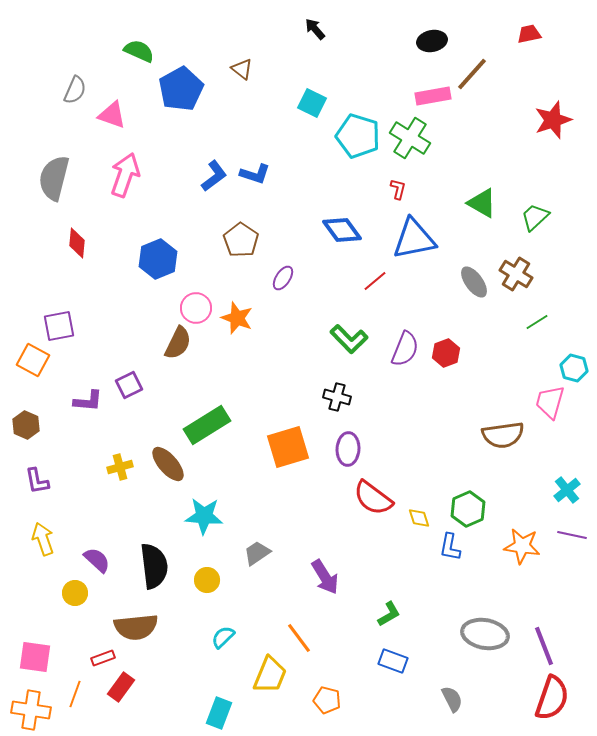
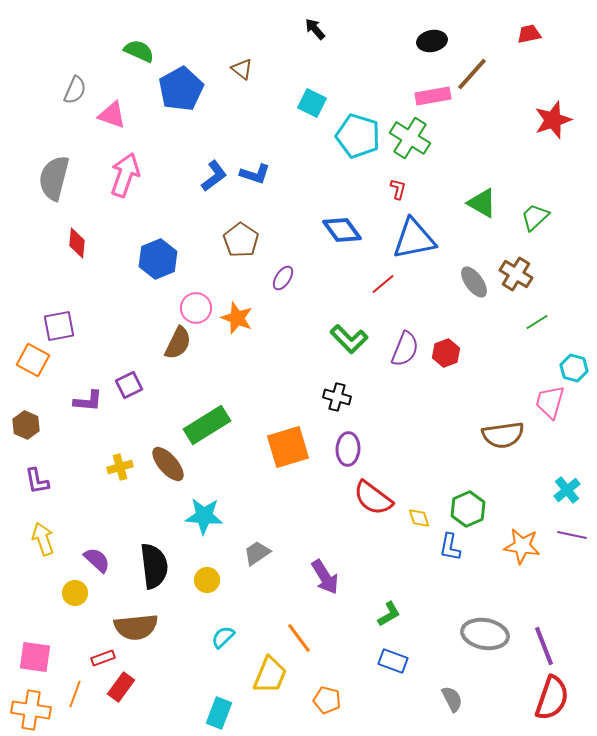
red line at (375, 281): moved 8 px right, 3 px down
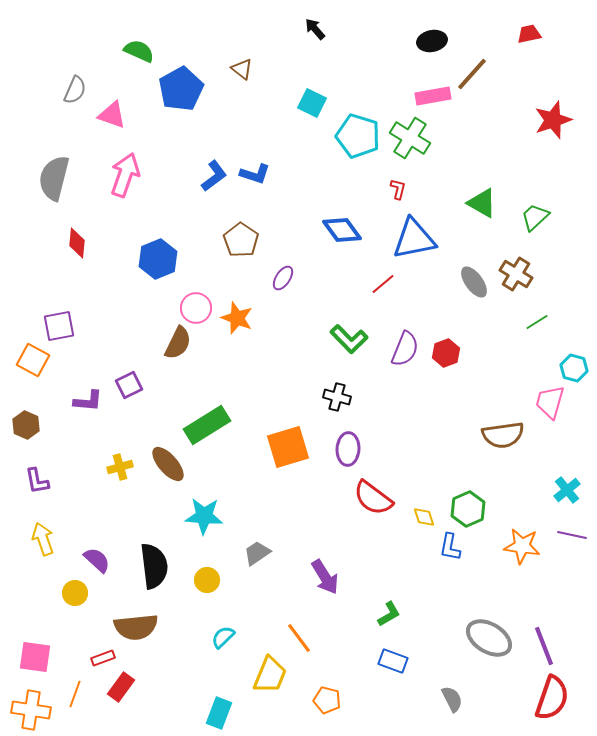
yellow diamond at (419, 518): moved 5 px right, 1 px up
gray ellipse at (485, 634): moved 4 px right, 4 px down; rotated 21 degrees clockwise
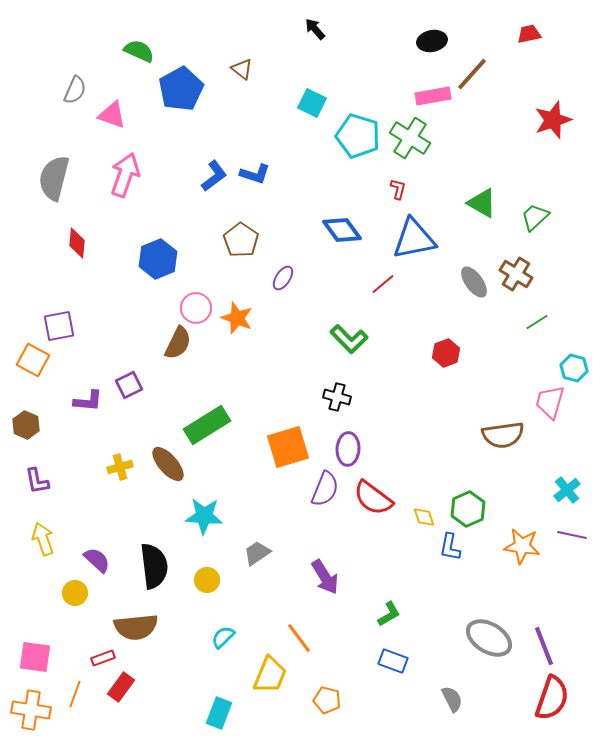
purple semicircle at (405, 349): moved 80 px left, 140 px down
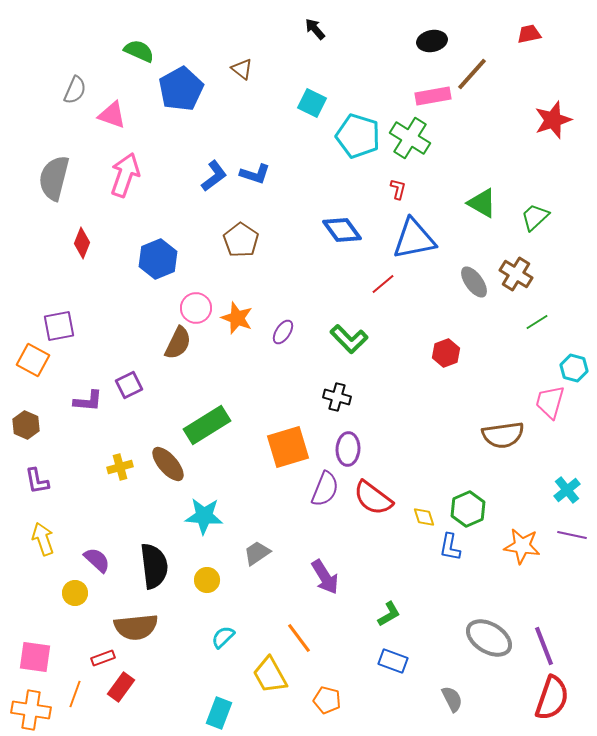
red diamond at (77, 243): moved 5 px right; rotated 16 degrees clockwise
purple ellipse at (283, 278): moved 54 px down
yellow trapezoid at (270, 675): rotated 129 degrees clockwise
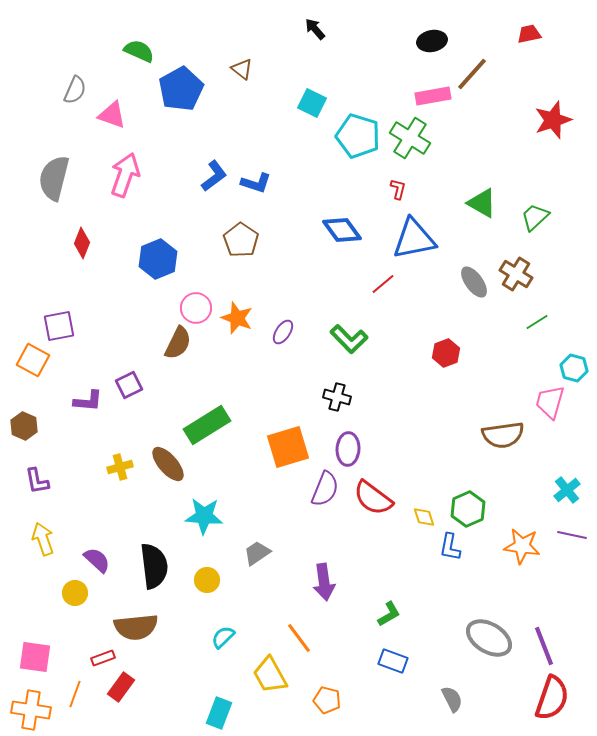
blue L-shape at (255, 174): moved 1 px right, 9 px down
brown hexagon at (26, 425): moved 2 px left, 1 px down
purple arrow at (325, 577): moved 1 px left, 5 px down; rotated 24 degrees clockwise
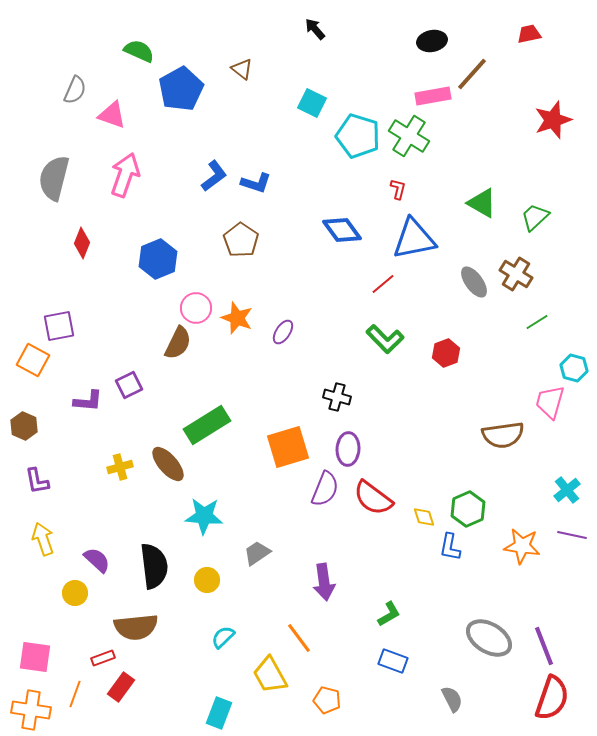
green cross at (410, 138): moved 1 px left, 2 px up
green L-shape at (349, 339): moved 36 px right
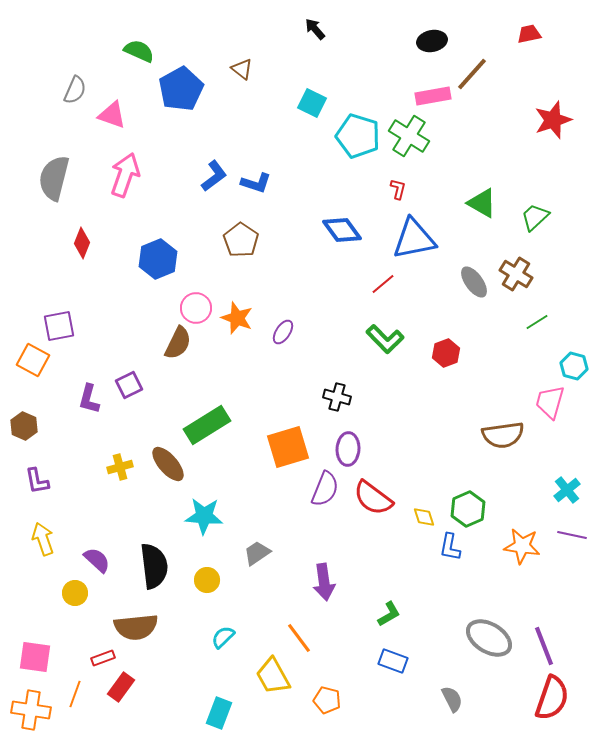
cyan hexagon at (574, 368): moved 2 px up
purple L-shape at (88, 401): moved 1 px right, 2 px up; rotated 100 degrees clockwise
yellow trapezoid at (270, 675): moved 3 px right, 1 px down
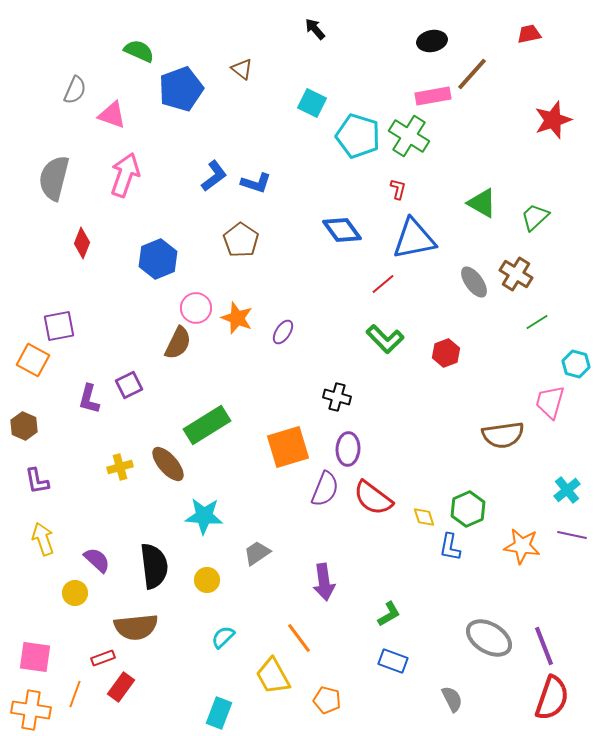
blue pentagon at (181, 89): rotated 9 degrees clockwise
cyan hexagon at (574, 366): moved 2 px right, 2 px up
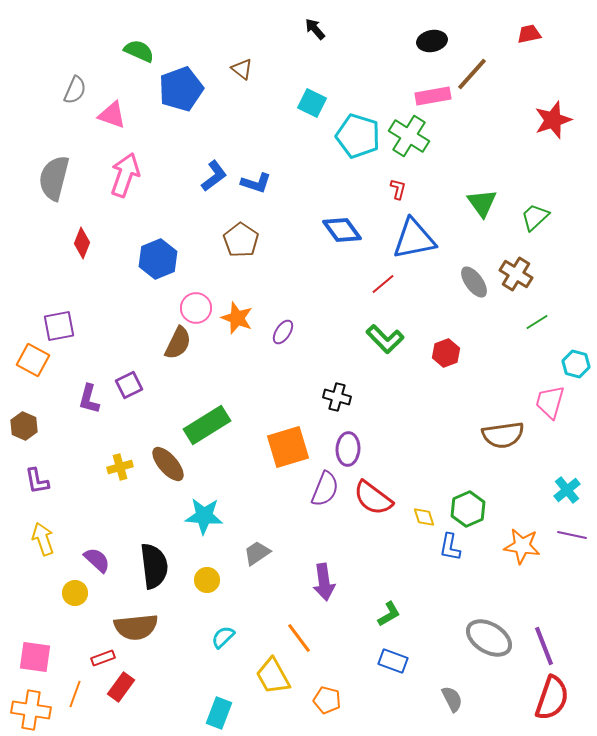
green triangle at (482, 203): rotated 24 degrees clockwise
